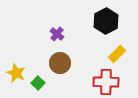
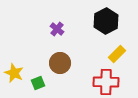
purple cross: moved 5 px up
yellow star: moved 2 px left
green square: rotated 24 degrees clockwise
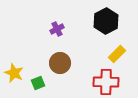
purple cross: rotated 24 degrees clockwise
